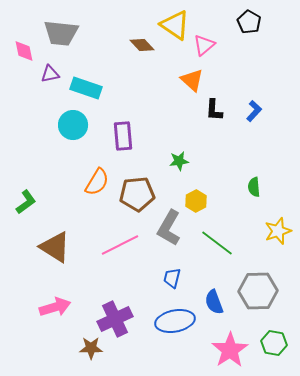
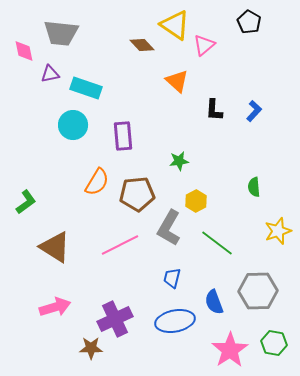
orange triangle: moved 15 px left, 1 px down
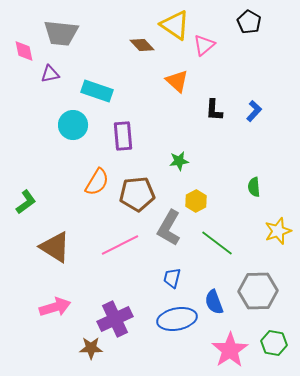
cyan rectangle: moved 11 px right, 3 px down
blue ellipse: moved 2 px right, 2 px up
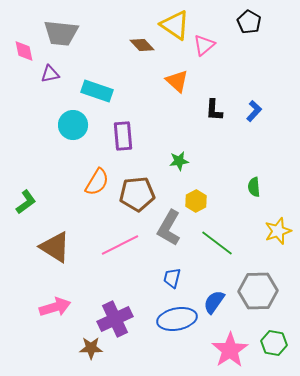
blue semicircle: rotated 55 degrees clockwise
